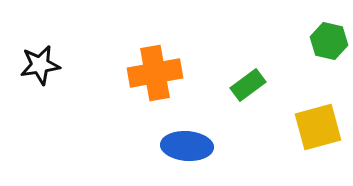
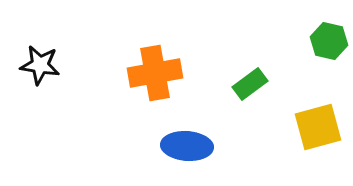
black star: rotated 18 degrees clockwise
green rectangle: moved 2 px right, 1 px up
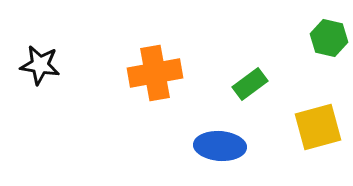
green hexagon: moved 3 px up
blue ellipse: moved 33 px right
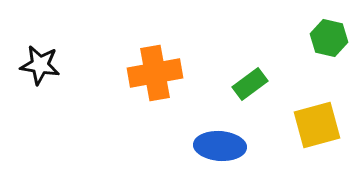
yellow square: moved 1 px left, 2 px up
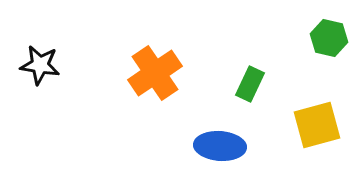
orange cross: rotated 24 degrees counterclockwise
green rectangle: rotated 28 degrees counterclockwise
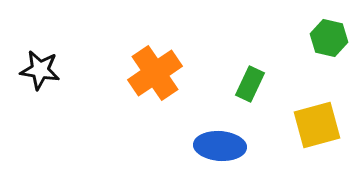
black star: moved 5 px down
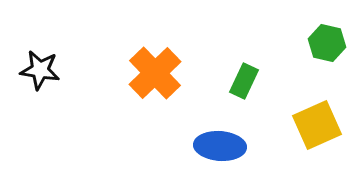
green hexagon: moved 2 px left, 5 px down
orange cross: rotated 10 degrees counterclockwise
green rectangle: moved 6 px left, 3 px up
yellow square: rotated 9 degrees counterclockwise
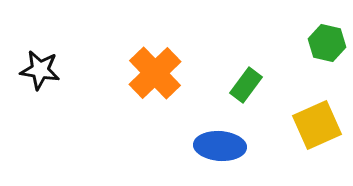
green rectangle: moved 2 px right, 4 px down; rotated 12 degrees clockwise
